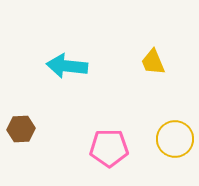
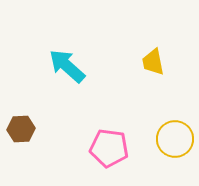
yellow trapezoid: rotated 12 degrees clockwise
cyan arrow: rotated 36 degrees clockwise
pink pentagon: rotated 9 degrees clockwise
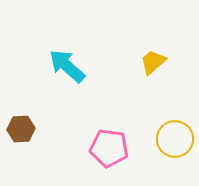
yellow trapezoid: rotated 60 degrees clockwise
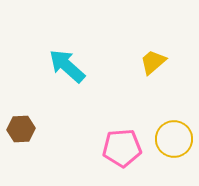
yellow circle: moved 1 px left
pink pentagon: moved 13 px right; rotated 12 degrees counterclockwise
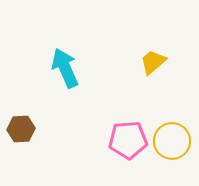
cyan arrow: moved 2 px left, 2 px down; rotated 24 degrees clockwise
yellow circle: moved 2 px left, 2 px down
pink pentagon: moved 6 px right, 8 px up
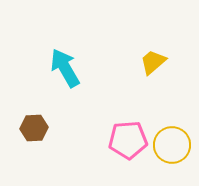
cyan arrow: rotated 6 degrees counterclockwise
brown hexagon: moved 13 px right, 1 px up
yellow circle: moved 4 px down
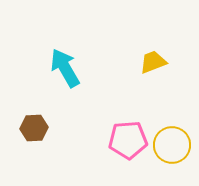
yellow trapezoid: rotated 20 degrees clockwise
